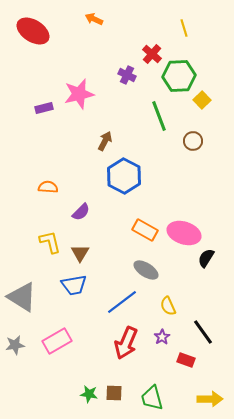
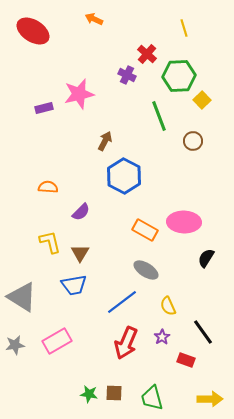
red cross: moved 5 px left
pink ellipse: moved 11 px up; rotated 16 degrees counterclockwise
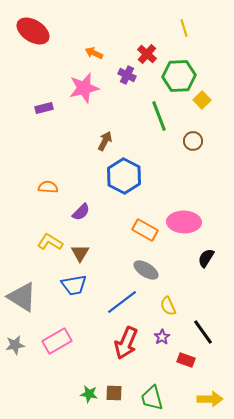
orange arrow: moved 34 px down
pink star: moved 5 px right, 6 px up
yellow L-shape: rotated 45 degrees counterclockwise
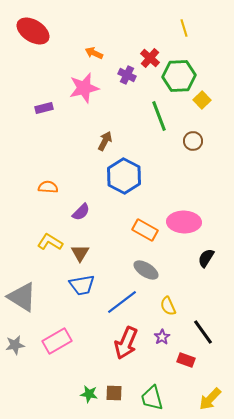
red cross: moved 3 px right, 4 px down
blue trapezoid: moved 8 px right
yellow arrow: rotated 135 degrees clockwise
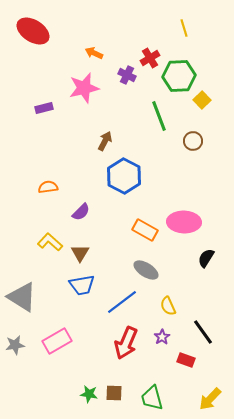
red cross: rotated 18 degrees clockwise
orange semicircle: rotated 12 degrees counterclockwise
yellow L-shape: rotated 10 degrees clockwise
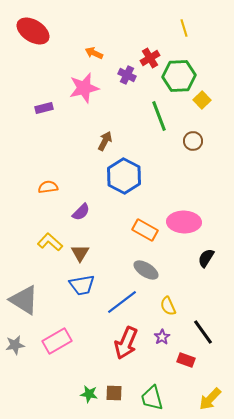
gray triangle: moved 2 px right, 3 px down
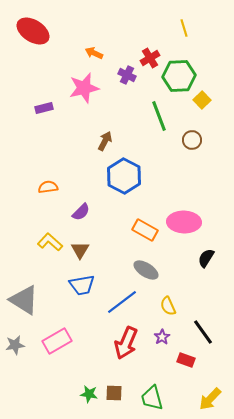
brown circle: moved 1 px left, 1 px up
brown triangle: moved 3 px up
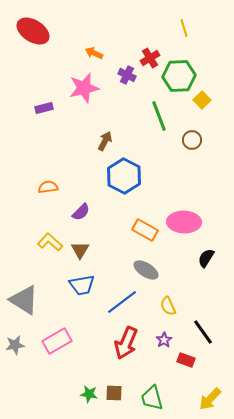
purple star: moved 2 px right, 3 px down
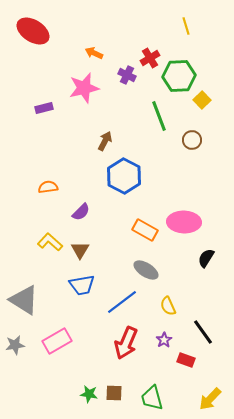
yellow line: moved 2 px right, 2 px up
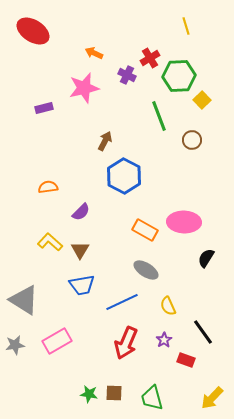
blue line: rotated 12 degrees clockwise
yellow arrow: moved 2 px right, 1 px up
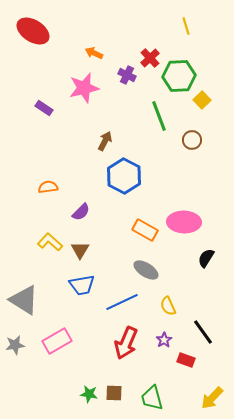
red cross: rotated 12 degrees counterclockwise
purple rectangle: rotated 48 degrees clockwise
